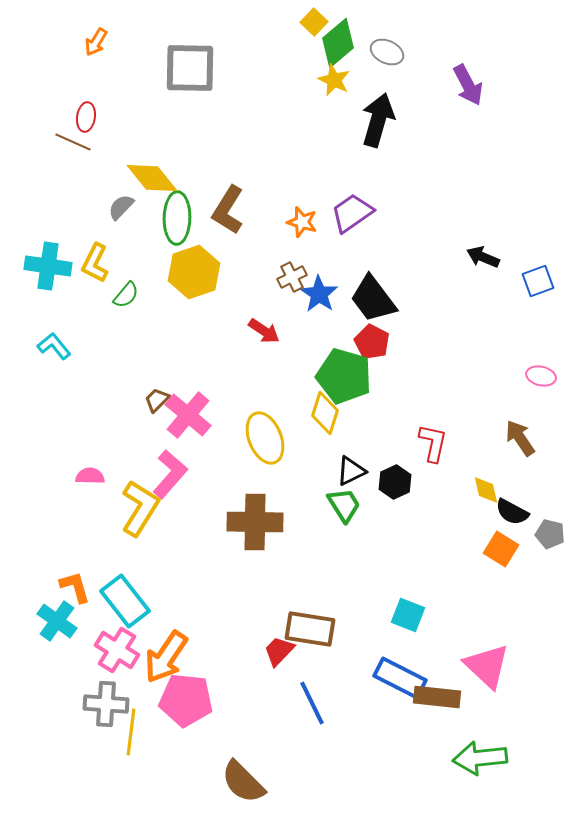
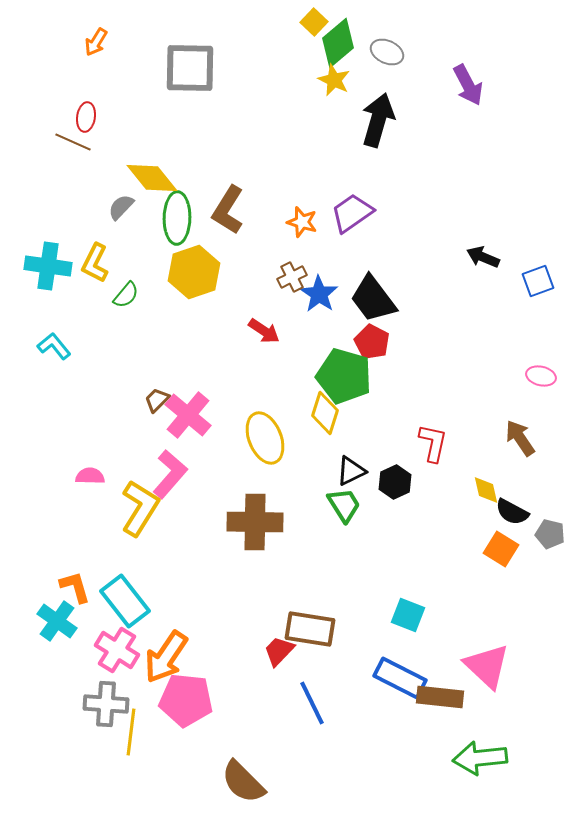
brown rectangle at (437, 697): moved 3 px right
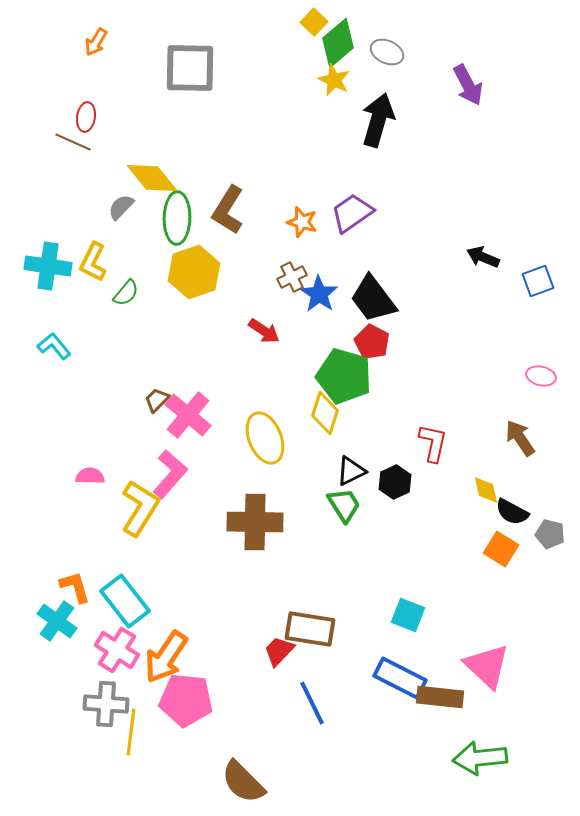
yellow L-shape at (95, 263): moved 2 px left, 1 px up
green semicircle at (126, 295): moved 2 px up
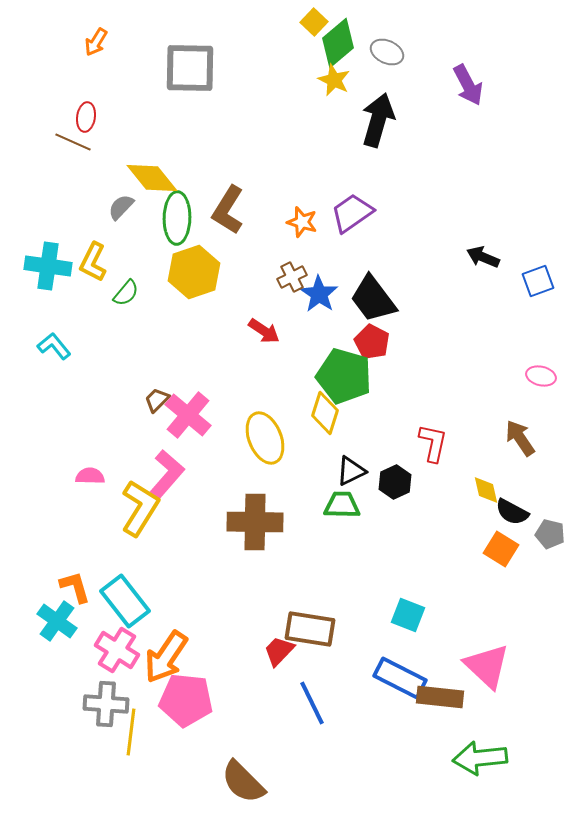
pink L-shape at (170, 474): moved 3 px left
green trapezoid at (344, 505): moved 2 px left; rotated 57 degrees counterclockwise
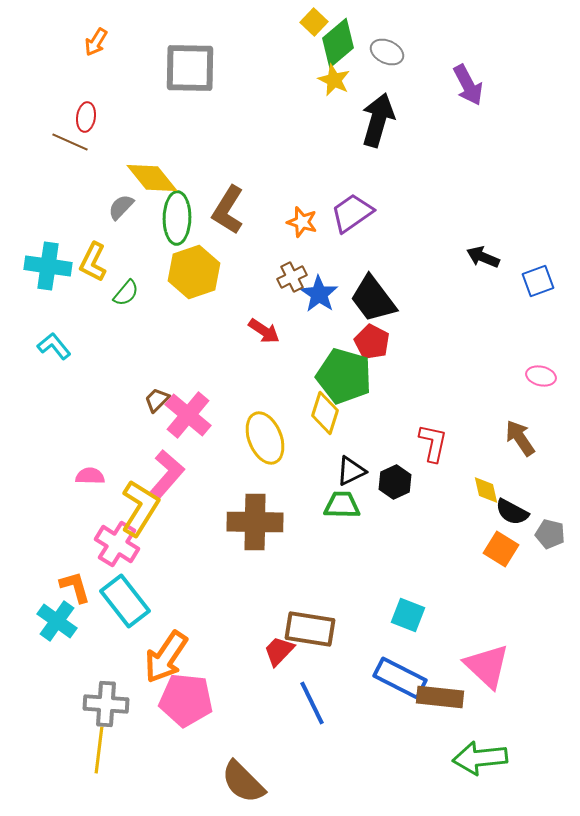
brown line at (73, 142): moved 3 px left
pink cross at (117, 650): moved 106 px up
yellow line at (131, 732): moved 32 px left, 18 px down
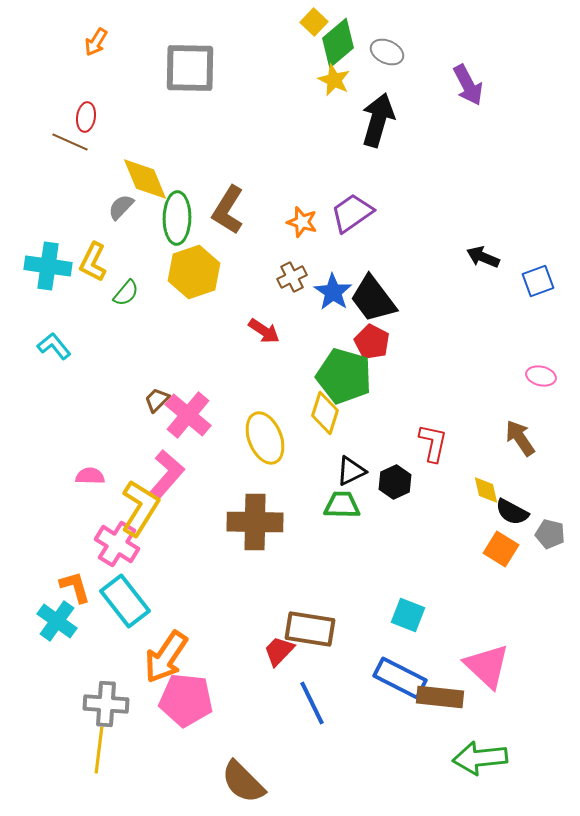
yellow diamond at (152, 178): moved 7 px left, 1 px down; rotated 16 degrees clockwise
blue star at (319, 294): moved 14 px right, 2 px up
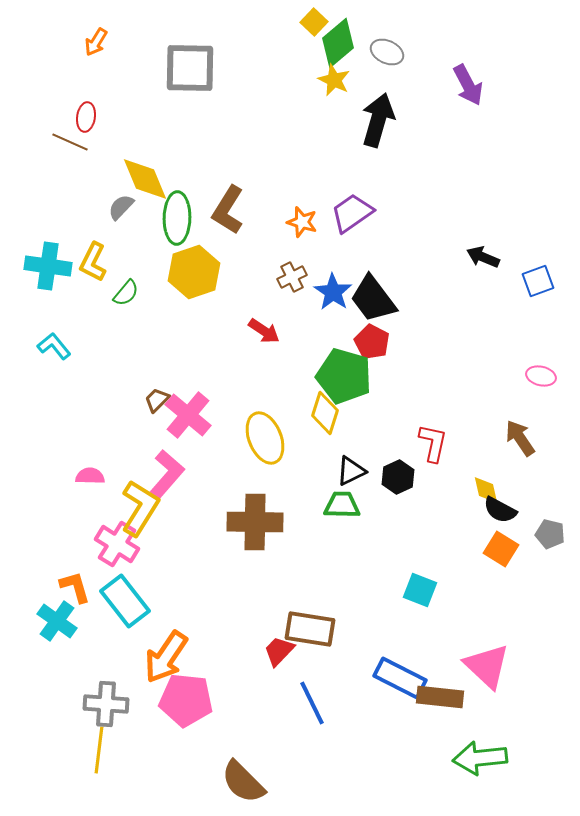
black hexagon at (395, 482): moved 3 px right, 5 px up
black semicircle at (512, 512): moved 12 px left, 2 px up
cyan square at (408, 615): moved 12 px right, 25 px up
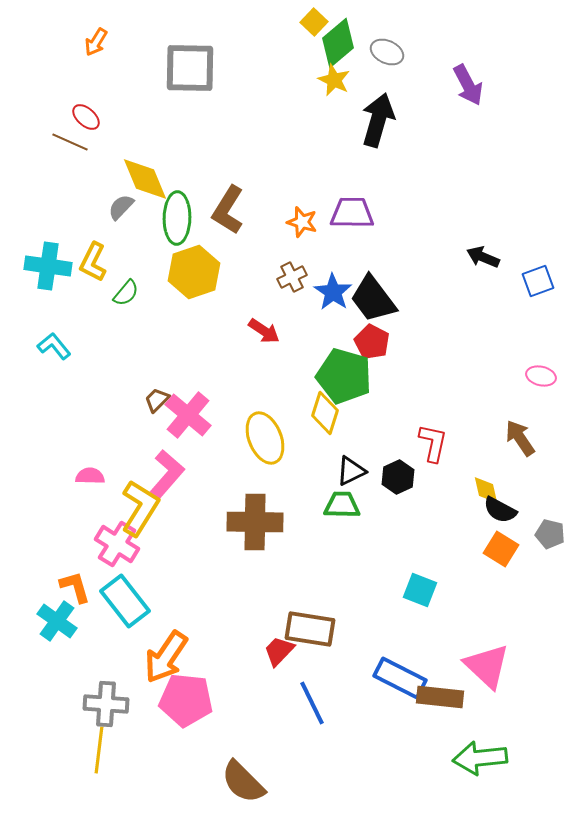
red ellipse at (86, 117): rotated 56 degrees counterclockwise
purple trapezoid at (352, 213): rotated 36 degrees clockwise
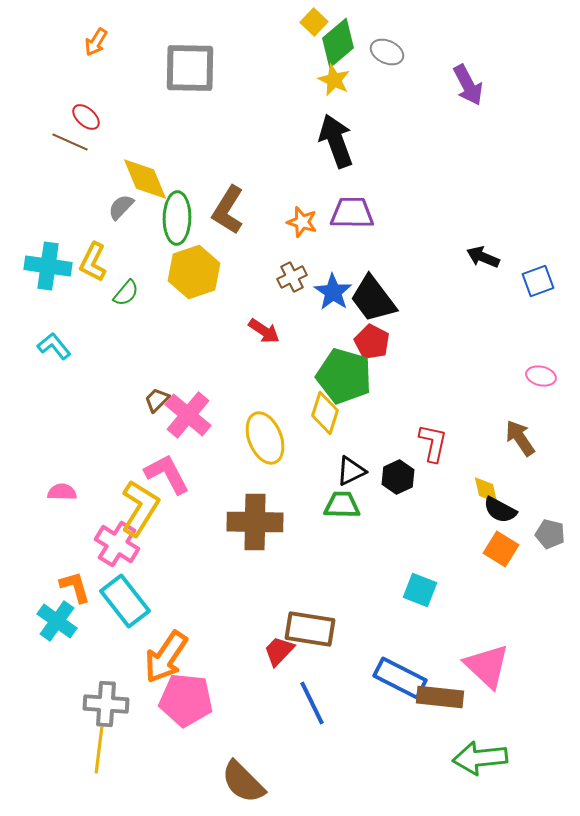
black arrow at (378, 120): moved 42 px left, 21 px down; rotated 36 degrees counterclockwise
pink L-shape at (167, 474): rotated 69 degrees counterclockwise
pink semicircle at (90, 476): moved 28 px left, 16 px down
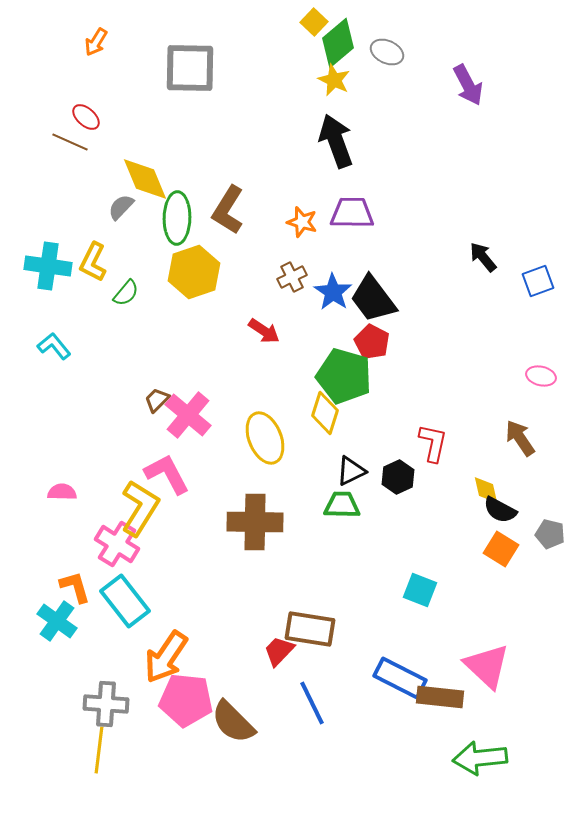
black arrow at (483, 257): rotated 28 degrees clockwise
brown semicircle at (243, 782): moved 10 px left, 60 px up
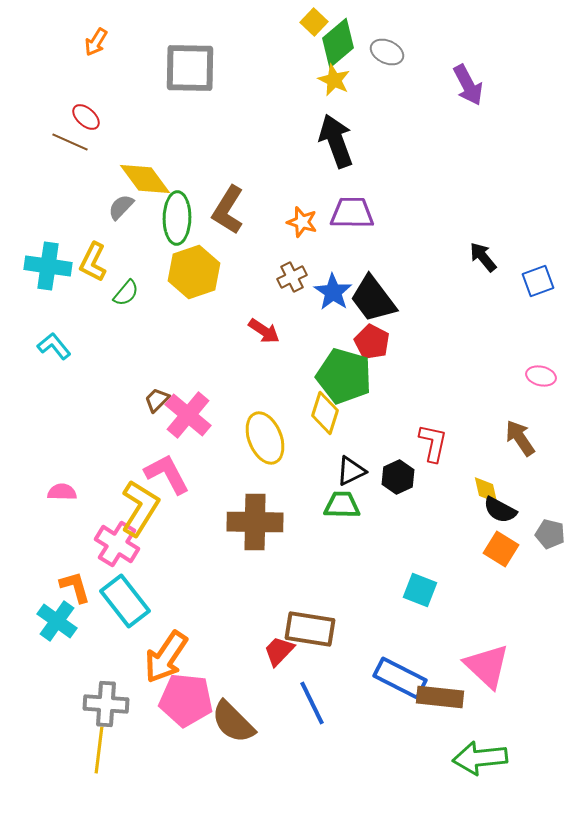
yellow diamond at (145, 179): rotated 14 degrees counterclockwise
